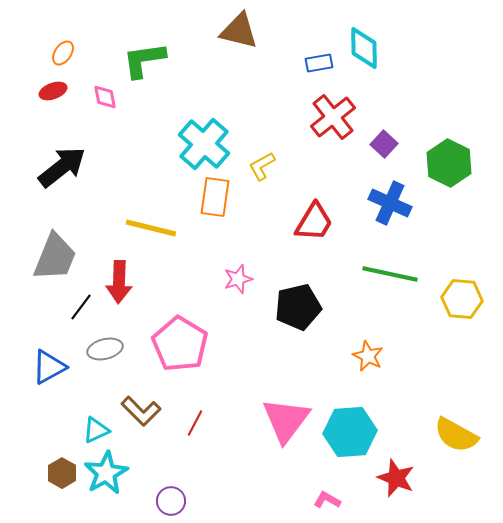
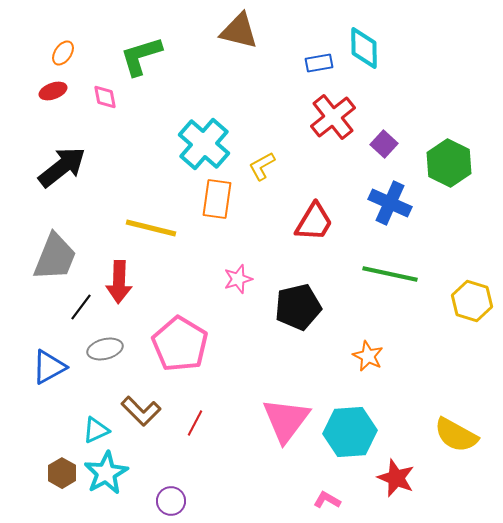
green L-shape: moved 3 px left, 4 px up; rotated 9 degrees counterclockwise
orange rectangle: moved 2 px right, 2 px down
yellow hexagon: moved 10 px right, 2 px down; rotated 12 degrees clockwise
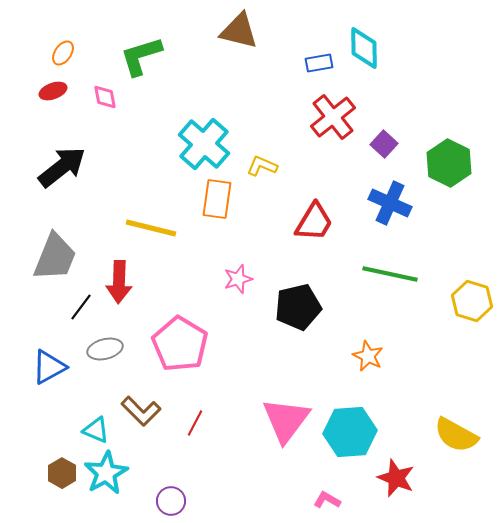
yellow L-shape: rotated 52 degrees clockwise
cyan triangle: rotated 48 degrees clockwise
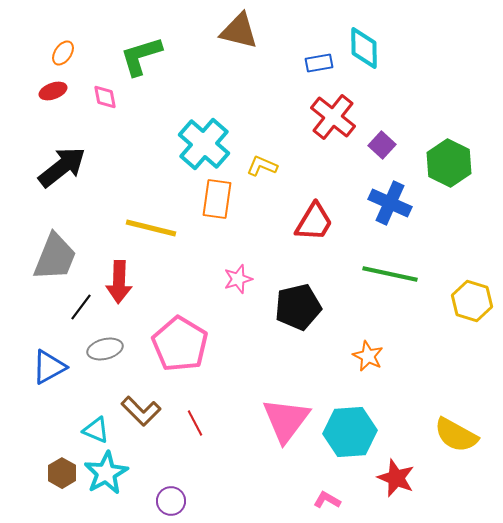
red cross: rotated 12 degrees counterclockwise
purple square: moved 2 px left, 1 px down
red line: rotated 56 degrees counterclockwise
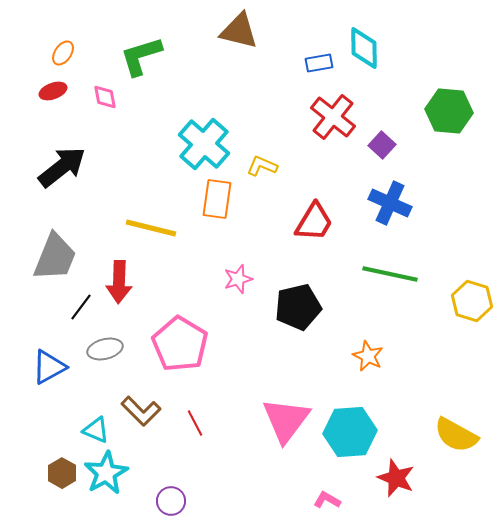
green hexagon: moved 52 px up; rotated 21 degrees counterclockwise
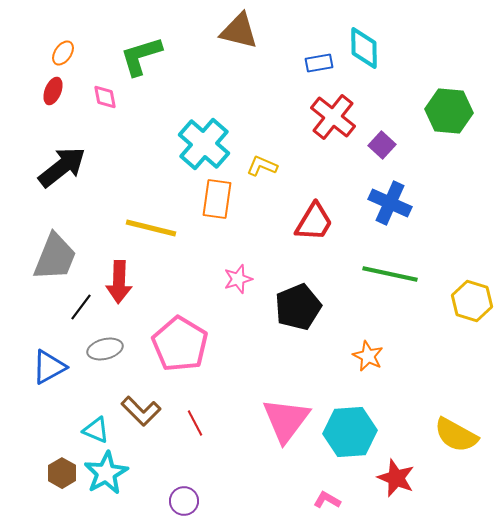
red ellipse: rotated 48 degrees counterclockwise
black pentagon: rotated 9 degrees counterclockwise
purple circle: moved 13 px right
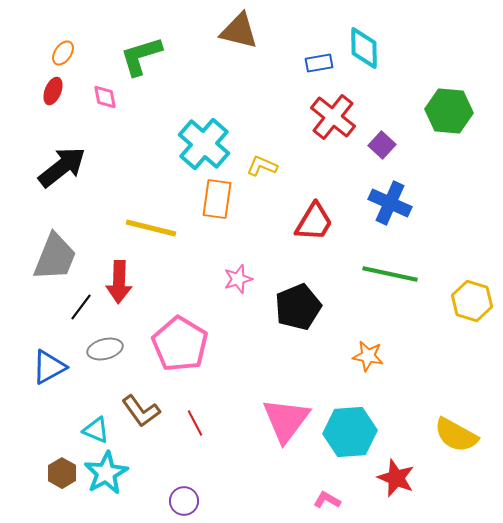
orange star: rotated 16 degrees counterclockwise
brown L-shape: rotated 9 degrees clockwise
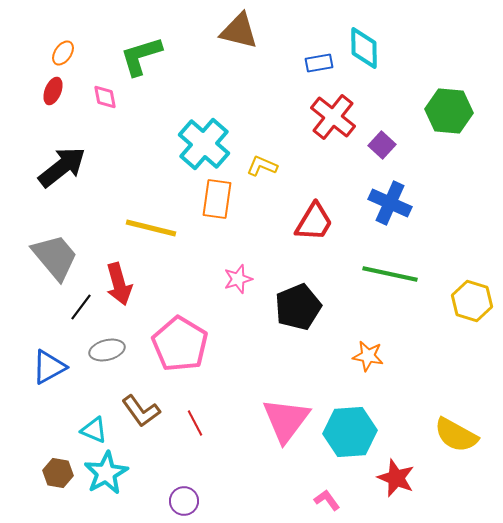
gray trapezoid: rotated 62 degrees counterclockwise
red arrow: moved 2 px down; rotated 18 degrees counterclockwise
gray ellipse: moved 2 px right, 1 px down
cyan triangle: moved 2 px left
brown hexagon: moved 4 px left; rotated 20 degrees counterclockwise
pink L-shape: rotated 24 degrees clockwise
